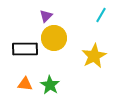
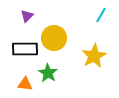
purple triangle: moved 19 px left
green star: moved 2 px left, 12 px up
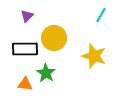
yellow star: rotated 25 degrees counterclockwise
green star: moved 2 px left
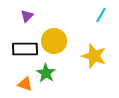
yellow circle: moved 3 px down
orange triangle: rotated 14 degrees clockwise
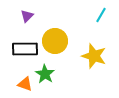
yellow circle: moved 1 px right
green star: moved 1 px left, 1 px down
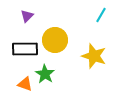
yellow circle: moved 1 px up
